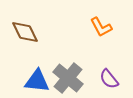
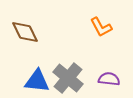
purple semicircle: rotated 135 degrees clockwise
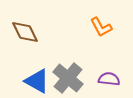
blue triangle: rotated 24 degrees clockwise
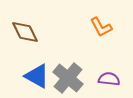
blue triangle: moved 5 px up
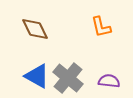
orange L-shape: rotated 15 degrees clockwise
brown diamond: moved 10 px right, 3 px up
purple semicircle: moved 2 px down
